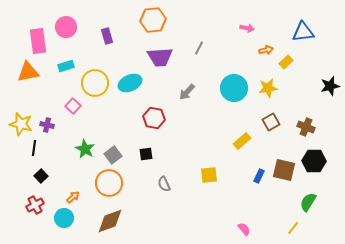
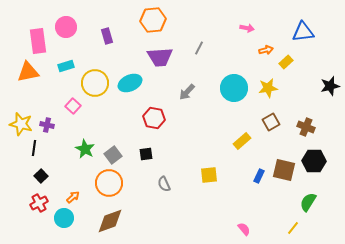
red cross at (35, 205): moved 4 px right, 2 px up
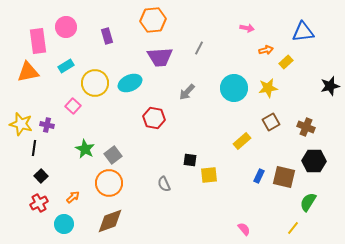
cyan rectangle at (66, 66): rotated 14 degrees counterclockwise
black square at (146, 154): moved 44 px right, 6 px down; rotated 16 degrees clockwise
brown square at (284, 170): moved 7 px down
cyan circle at (64, 218): moved 6 px down
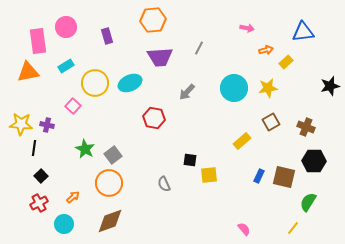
yellow star at (21, 124): rotated 10 degrees counterclockwise
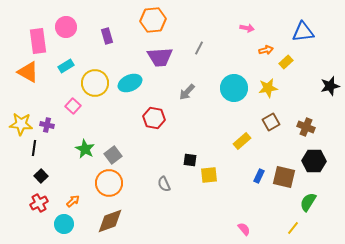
orange triangle at (28, 72): rotated 40 degrees clockwise
orange arrow at (73, 197): moved 4 px down
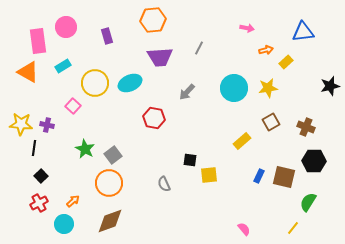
cyan rectangle at (66, 66): moved 3 px left
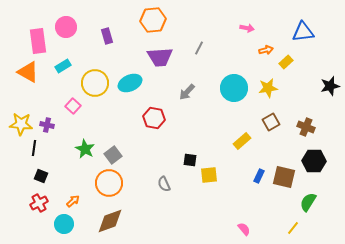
black square at (41, 176): rotated 24 degrees counterclockwise
